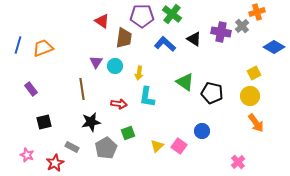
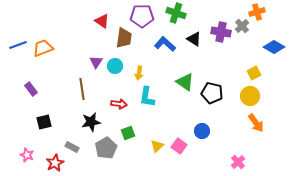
green cross: moved 4 px right, 1 px up; rotated 18 degrees counterclockwise
blue line: rotated 54 degrees clockwise
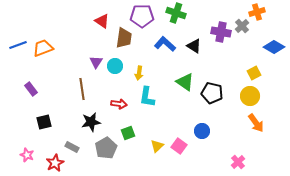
black triangle: moved 7 px down
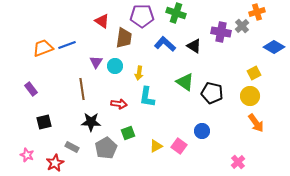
blue line: moved 49 px right
black star: rotated 12 degrees clockwise
yellow triangle: moved 1 px left; rotated 16 degrees clockwise
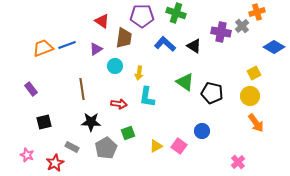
purple triangle: moved 13 px up; rotated 24 degrees clockwise
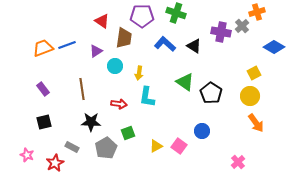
purple triangle: moved 2 px down
purple rectangle: moved 12 px right
black pentagon: moved 1 px left; rotated 20 degrees clockwise
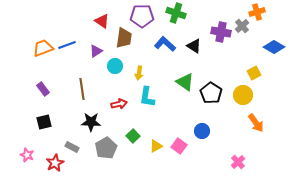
yellow circle: moved 7 px left, 1 px up
red arrow: rotated 21 degrees counterclockwise
green square: moved 5 px right, 3 px down; rotated 24 degrees counterclockwise
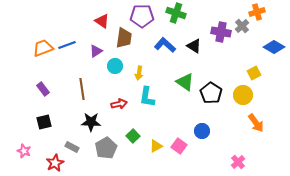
blue L-shape: moved 1 px down
pink star: moved 3 px left, 4 px up
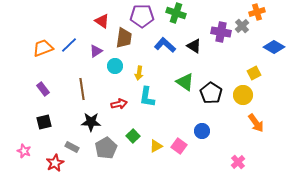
blue line: moved 2 px right; rotated 24 degrees counterclockwise
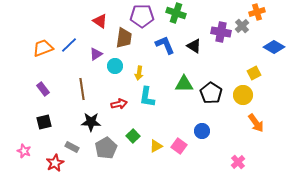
red triangle: moved 2 px left
blue L-shape: rotated 25 degrees clockwise
purple triangle: moved 3 px down
green triangle: moved 1 px left, 2 px down; rotated 36 degrees counterclockwise
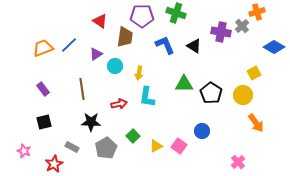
brown trapezoid: moved 1 px right, 1 px up
red star: moved 1 px left, 1 px down
